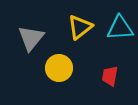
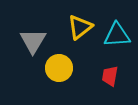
cyan triangle: moved 3 px left, 7 px down
gray triangle: moved 2 px right, 3 px down; rotated 8 degrees counterclockwise
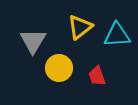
red trapezoid: moved 13 px left; rotated 30 degrees counterclockwise
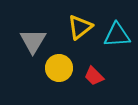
red trapezoid: moved 3 px left; rotated 25 degrees counterclockwise
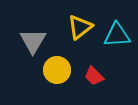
yellow circle: moved 2 px left, 2 px down
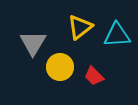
gray triangle: moved 2 px down
yellow circle: moved 3 px right, 3 px up
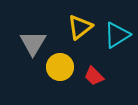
cyan triangle: rotated 28 degrees counterclockwise
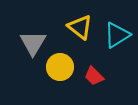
yellow triangle: rotated 44 degrees counterclockwise
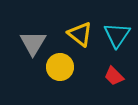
yellow triangle: moved 7 px down
cyan triangle: rotated 24 degrees counterclockwise
red trapezoid: moved 20 px right
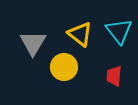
cyan triangle: moved 2 px right, 4 px up; rotated 12 degrees counterclockwise
yellow circle: moved 4 px right
red trapezoid: rotated 50 degrees clockwise
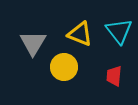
yellow triangle: rotated 16 degrees counterclockwise
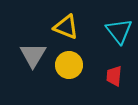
yellow triangle: moved 14 px left, 7 px up
gray triangle: moved 12 px down
yellow circle: moved 5 px right, 2 px up
